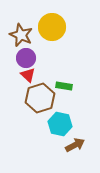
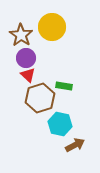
brown star: rotated 10 degrees clockwise
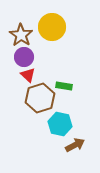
purple circle: moved 2 px left, 1 px up
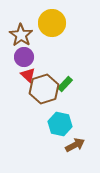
yellow circle: moved 4 px up
green rectangle: moved 1 px right, 2 px up; rotated 56 degrees counterclockwise
brown hexagon: moved 4 px right, 9 px up
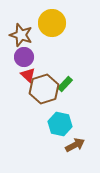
brown star: rotated 15 degrees counterclockwise
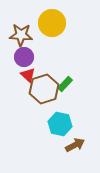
brown star: rotated 15 degrees counterclockwise
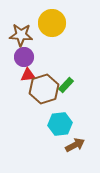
red triangle: rotated 49 degrees counterclockwise
green rectangle: moved 1 px right, 1 px down
cyan hexagon: rotated 20 degrees counterclockwise
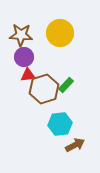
yellow circle: moved 8 px right, 10 px down
